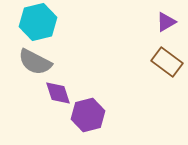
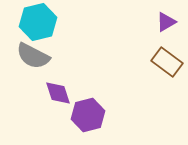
gray semicircle: moved 2 px left, 6 px up
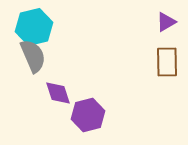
cyan hexagon: moved 4 px left, 5 px down
gray semicircle: rotated 140 degrees counterclockwise
brown rectangle: rotated 52 degrees clockwise
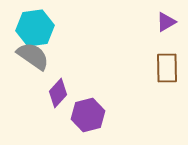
cyan hexagon: moved 1 px right, 1 px down; rotated 6 degrees clockwise
gray semicircle: rotated 32 degrees counterclockwise
brown rectangle: moved 6 px down
purple diamond: rotated 60 degrees clockwise
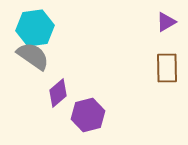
purple diamond: rotated 8 degrees clockwise
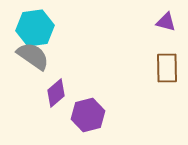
purple triangle: rotated 45 degrees clockwise
purple diamond: moved 2 px left
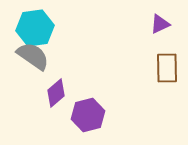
purple triangle: moved 6 px left, 2 px down; rotated 40 degrees counterclockwise
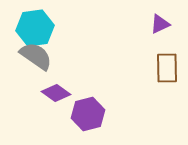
gray semicircle: moved 3 px right
purple diamond: rotated 76 degrees clockwise
purple hexagon: moved 1 px up
